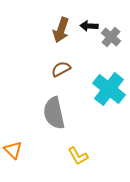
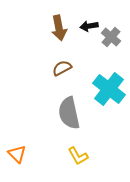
black arrow: rotated 12 degrees counterclockwise
brown arrow: moved 2 px left, 2 px up; rotated 30 degrees counterclockwise
brown semicircle: moved 1 px right, 1 px up
gray semicircle: moved 15 px right
orange triangle: moved 4 px right, 4 px down
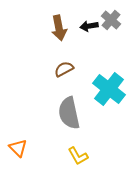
gray cross: moved 17 px up
brown semicircle: moved 2 px right, 1 px down
orange triangle: moved 1 px right, 6 px up
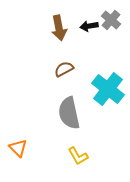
cyan cross: moved 1 px left
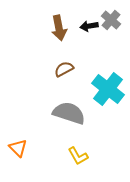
gray semicircle: rotated 120 degrees clockwise
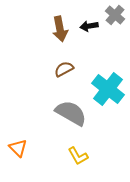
gray cross: moved 4 px right, 5 px up
brown arrow: moved 1 px right, 1 px down
gray semicircle: moved 2 px right; rotated 12 degrees clockwise
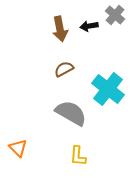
yellow L-shape: rotated 35 degrees clockwise
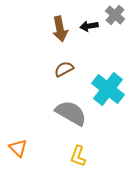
yellow L-shape: rotated 15 degrees clockwise
